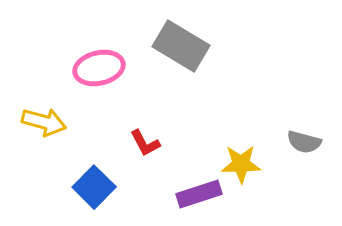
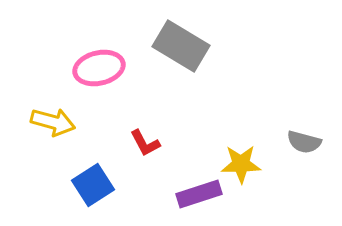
yellow arrow: moved 9 px right
blue square: moved 1 px left, 2 px up; rotated 12 degrees clockwise
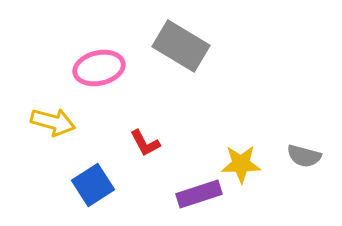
gray semicircle: moved 14 px down
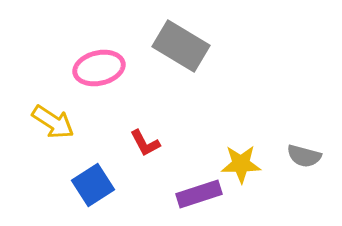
yellow arrow: rotated 18 degrees clockwise
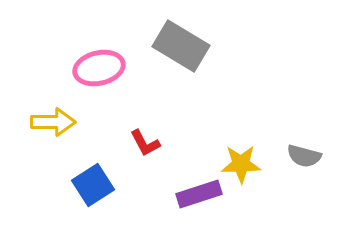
yellow arrow: rotated 33 degrees counterclockwise
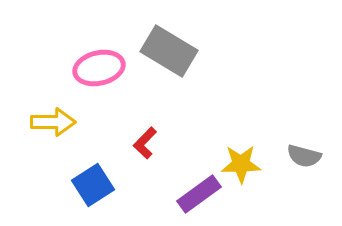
gray rectangle: moved 12 px left, 5 px down
red L-shape: rotated 72 degrees clockwise
purple rectangle: rotated 18 degrees counterclockwise
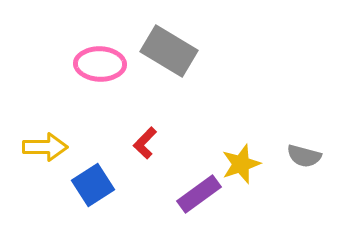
pink ellipse: moved 1 px right, 4 px up; rotated 15 degrees clockwise
yellow arrow: moved 8 px left, 25 px down
yellow star: rotated 18 degrees counterclockwise
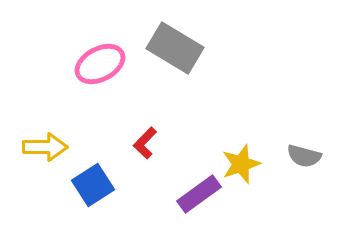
gray rectangle: moved 6 px right, 3 px up
pink ellipse: rotated 30 degrees counterclockwise
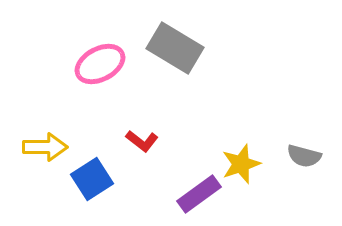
red L-shape: moved 3 px left, 2 px up; rotated 96 degrees counterclockwise
blue square: moved 1 px left, 6 px up
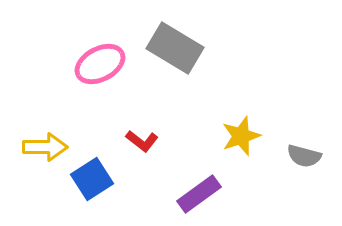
yellow star: moved 28 px up
